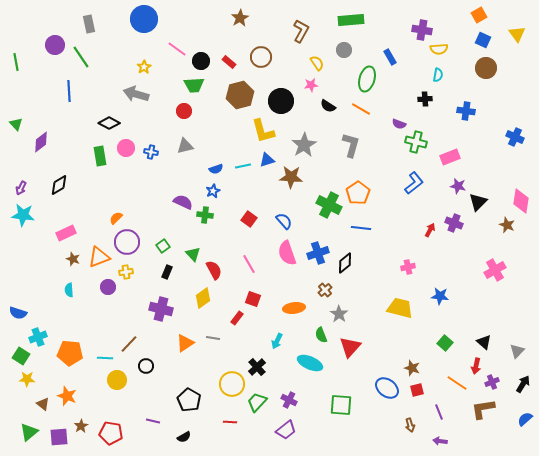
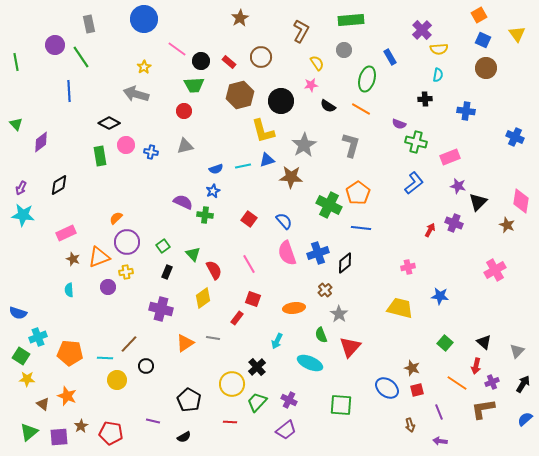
purple cross at (422, 30): rotated 36 degrees clockwise
pink circle at (126, 148): moved 3 px up
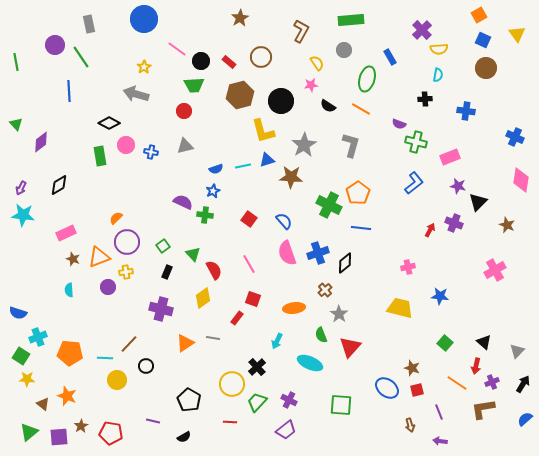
pink diamond at (521, 201): moved 21 px up
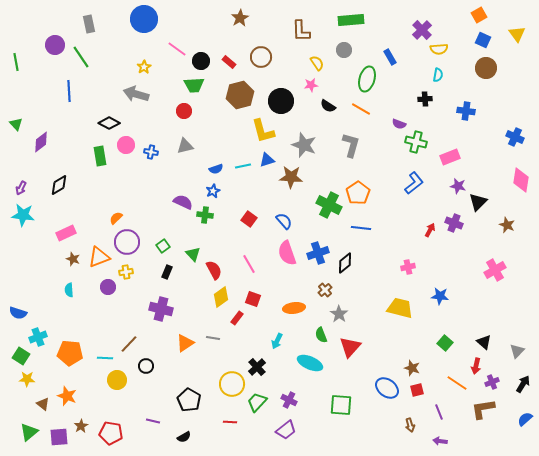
brown L-shape at (301, 31): rotated 150 degrees clockwise
gray star at (304, 145): rotated 20 degrees counterclockwise
yellow diamond at (203, 298): moved 18 px right, 1 px up
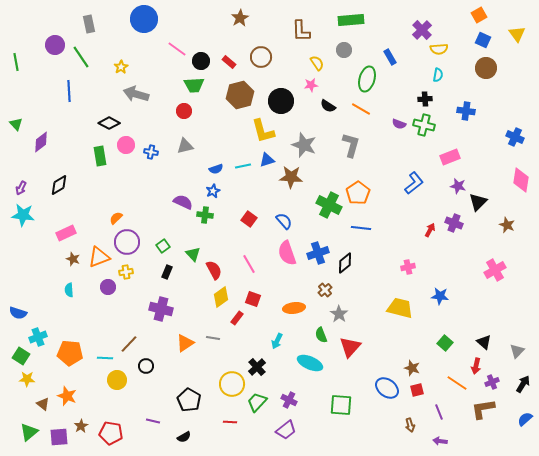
yellow star at (144, 67): moved 23 px left
green cross at (416, 142): moved 8 px right, 17 px up
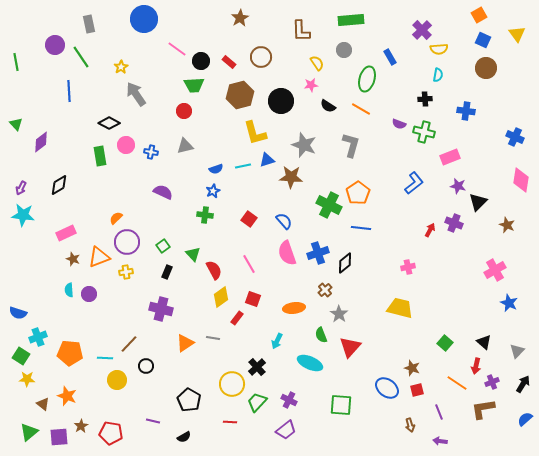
gray arrow at (136, 94): rotated 40 degrees clockwise
green cross at (424, 125): moved 7 px down
yellow L-shape at (263, 131): moved 8 px left, 2 px down
purple semicircle at (183, 202): moved 20 px left, 10 px up
purple circle at (108, 287): moved 19 px left, 7 px down
blue star at (440, 296): moved 69 px right, 7 px down; rotated 18 degrees clockwise
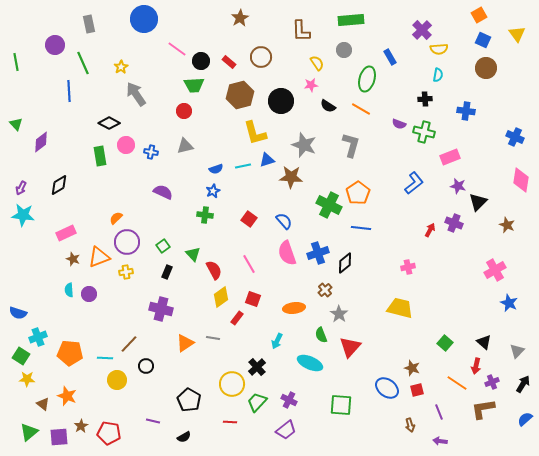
green line at (81, 57): moved 2 px right, 6 px down; rotated 10 degrees clockwise
red pentagon at (111, 433): moved 2 px left
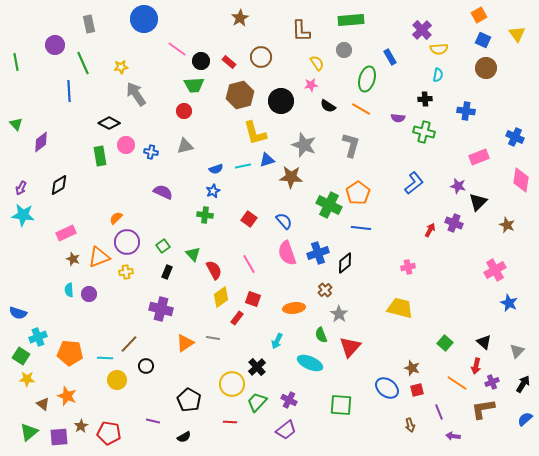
yellow star at (121, 67): rotated 24 degrees clockwise
purple semicircle at (399, 124): moved 1 px left, 6 px up; rotated 16 degrees counterclockwise
pink rectangle at (450, 157): moved 29 px right
purple arrow at (440, 441): moved 13 px right, 5 px up
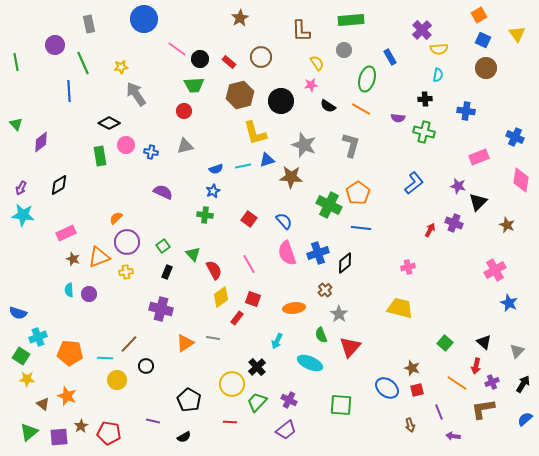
black circle at (201, 61): moved 1 px left, 2 px up
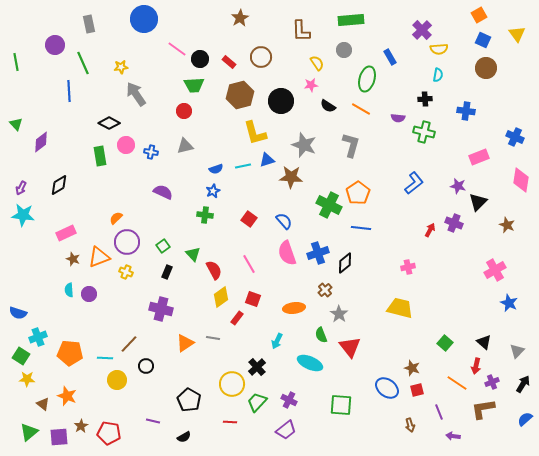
yellow cross at (126, 272): rotated 32 degrees clockwise
red triangle at (350, 347): rotated 20 degrees counterclockwise
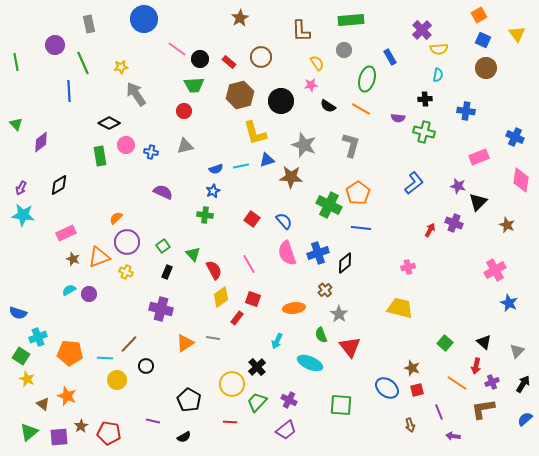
cyan line at (243, 166): moved 2 px left
red square at (249, 219): moved 3 px right
cyan semicircle at (69, 290): rotated 64 degrees clockwise
yellow star at (27, 379): rotated 21 degrees clockwise
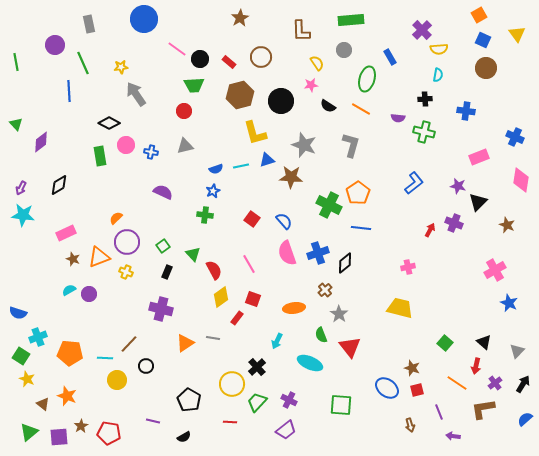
purple cross at (492, 382): moved 3 px right, 1 px down; rotated 16 degrees counterclockwise
